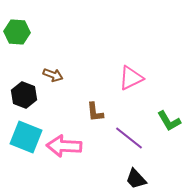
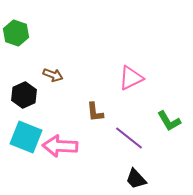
green hexagon: moved 1 px left, 1 px down; rotated 15 degrees clockwise
black hexagon: rotated 15 degrees clockwise
pink arrow: moved 4 px left
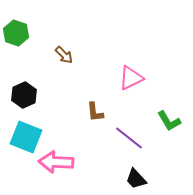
brown arrow: moved 11 px right, 20 px up; rotated 24 degrees clockwise
pink arrow: moved 4 px left, 16 px down
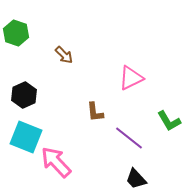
pink arrow: rotated 44 degrees clockwise
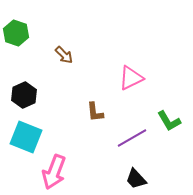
purple line: moved 3 px right; rotated 68 degrees counterclockwise
pink arrow: moved 2 px left, 10 px down; rotated 116 degrees counterclockwise
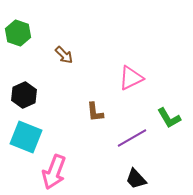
green hexagon: moved 2 px right
green L-shape: moved 3 px up
